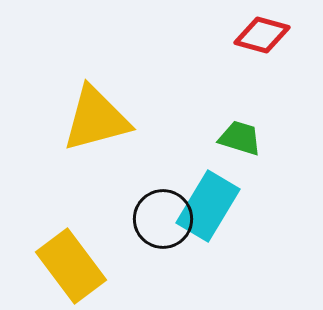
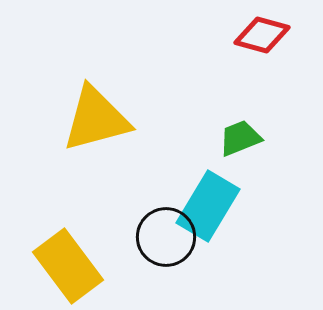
green trapezoid: rotated 39 degrees counterclockwise
black circle: moved 3 px right, 18 px down
yellow rectangle: moved 3 px left
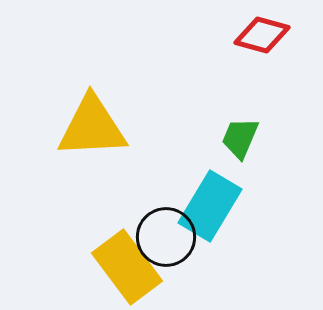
yellow triangle: moved 4 px left, 8 px down; rotated 12 degrees clockwise
green trapezoid: rotated 45 degrees counterclockwise
cyan rectangle: moved 2 px right
yellow rectangle: moved 59 px right, 1 px down
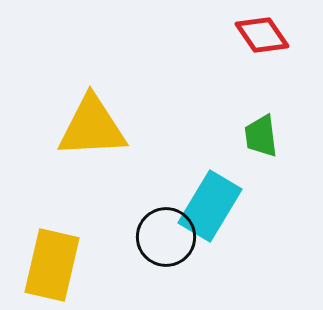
red diamond: rotated 40 degrees clockwise
green trapezoid: moved 21 px right, 2 px up; rotated 30 degrees counterclockwise
yellow rectangle: moved 75 px left, 2 px up; rotated 50 degrees clockwise
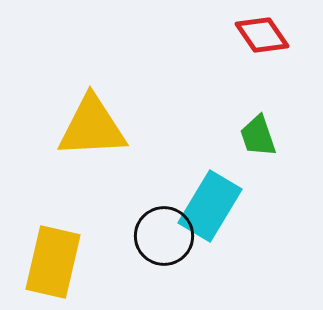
green trapezoid: moved 3 px left; rotated 12 degrees counterclockwise
black circle: moved 2 px left, 1 px up
yellow rectangle: moved 1 px right, 3 px up
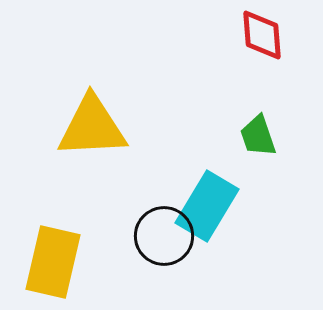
red diamond: rotated 30 degrees clockwise
cyan rectangle: moved 3 px left
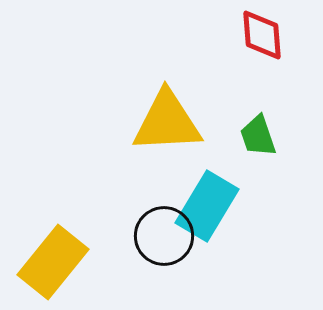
yellow triangle: moved 75 px right, 5 px up
yellow rectangle: rotated 26 degrees clockwise
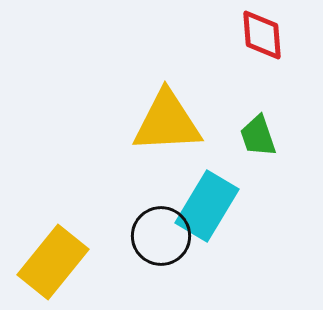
black circle: moved 3 px left
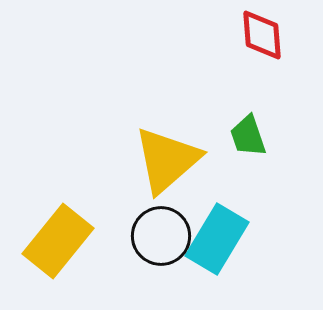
yellow triangle: moved 38 px down; rotated 38 degrees counterclockwise
green trapezoid: moved 10 px left
cyan rectangle: moved 10 px right, 33 px down
yellow rectangle: moved 5 px right, 21 px up
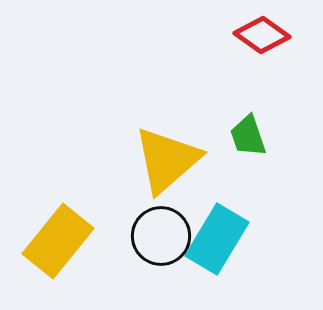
red diamond: rotated 50 degrees counterclockwise
